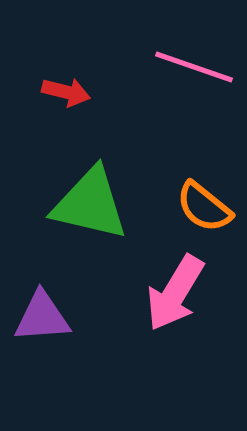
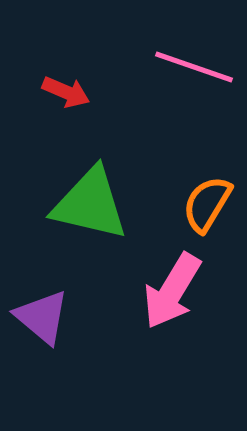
red arrow: rotated 9 degrees clockwise
orange semicircle: moved 3 px right, 3 px up; rotated 82 degrees clockwise
pink arrow: moved 3 px left, 2 px up
purple triangle: rotated 44 degrees clockwise
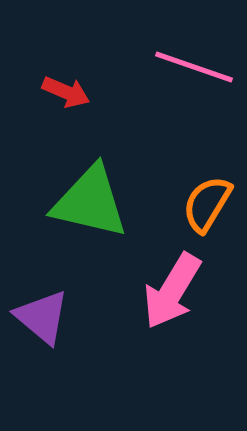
green triangle: moved 2 px up
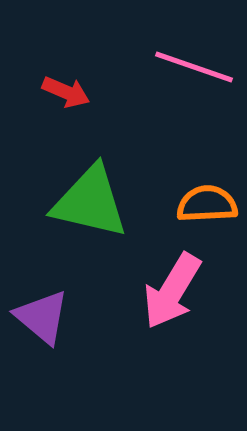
orange semicircle: rotated 56 degrees clockwise
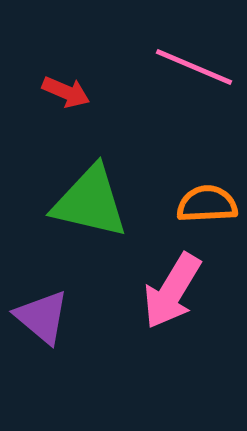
pink line: rotated 4 degrees clockwise
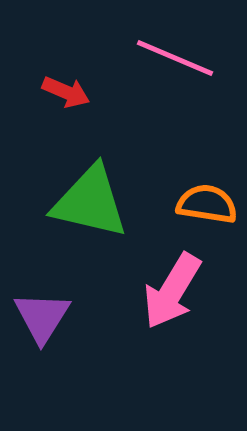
pink line: moved 19 px left, 9 px up
orange semicircle: rotated 12 degrees clockwise
purple triangle: rotated 22 degrees clockwise
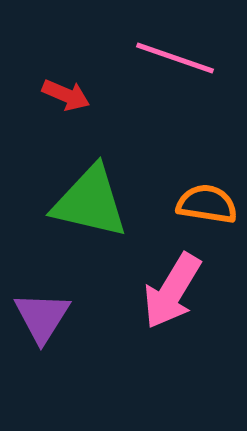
pink line: rotated 4 degrees counterclockwise
red arrow: moved 3 px down
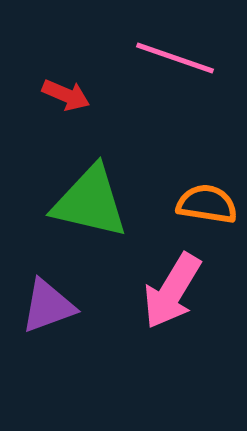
purple triangle: moved 6 px right, 11 px up; rotated 38 degrees clockwise
